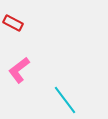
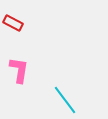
pink L-shape: rotated 136 degrees clockwise
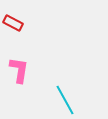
cyan line: rotated 8 degrees clockwise
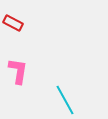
pink L-shape: moved 1 px left, 1 px down
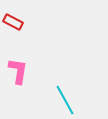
red rectangle: moved 1 px up
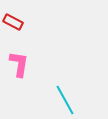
pink L-shape: moved 1 px right, 7 px up
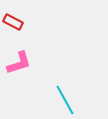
pink L-shape: moved 1 px up; rotated 64 degrees clockwise
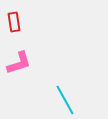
red rectangle: moved 1 px right; rotated 54 degrees clockwise
